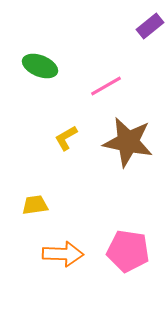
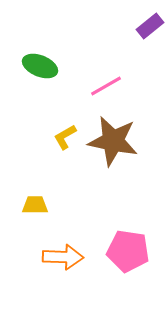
yellow L-shape: moved 1 px left, 1 px up
brown star: moved 15 px left, 1 px up
yellow trapezoid: rotated 8 degrees clockwise
orange arrow: moved 3 px down
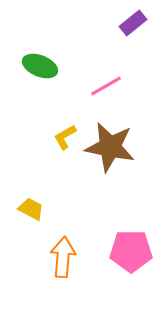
purple rectangle: moved 17 px left, 3 px up
brown star: moved 3 px left, 6 px down
yellow trapezoid: moved 4 px left, 4 px down; rotated 28 degrees clockwise
pink pentagon: moved 3 px right; rotated 9 degrees counterclockwise
orange arrow: rotated 87 degrees counterclockwise
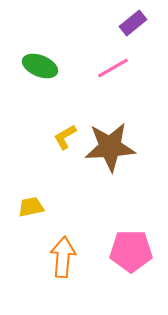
pink line: moved 7 px right, 18 px up
brown star: rotated 15 degrees counterclockwise
yellow trapezoid: moved 2 px up; rotated 40 degrees counterclockwise
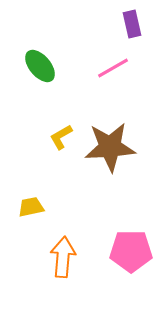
purple rectangle: moved 1 px left, 1 px down; rotated 64 degrees counterclockwise
green ellipse: rotated 28 degrees clockwise
yellow L-shape: moved 4 px left
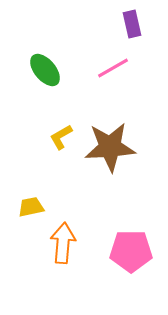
green ellipse: moved 5 px right, 4 px down
orange arrow: moved 14 px up
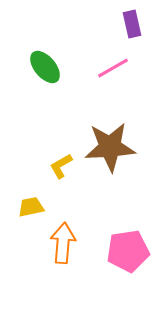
green ellipse: moved 3 px up
yellow L-shape: moved 29 px down
pink pentagon: moved 3 px left; rotated 9 degrees counterclockwise
